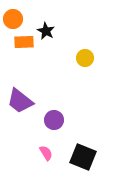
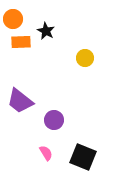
orange rectangle: moved 3 px left
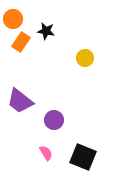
black star: rotated 18 degrees counterclockwise
orange rectangle: rotated 54 degrees counterclockwise
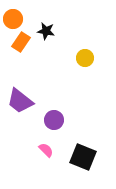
pink semicircle: moved 3 px up; rotated 14 degrees counterclockwise
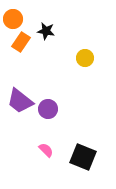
purple circle: moved 6 px left, 11 px up
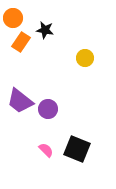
orange circle: moved 1 px up
black star: moved 1 px left, 1 px up
black square: moved 6 px left, 8 px up
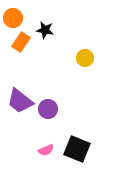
pink semicircle: rotated 112 degrees clockwise
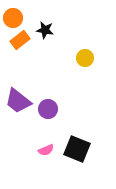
orange rectangle: moved 1 px left, 2 px up; rotated 18 degrees clockwise
purple trapezoid: moved 2 px left
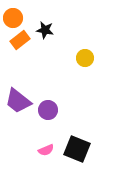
purple circle: moved 1 px down
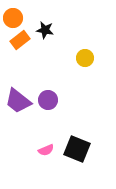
purple circle: moved 10 px up
